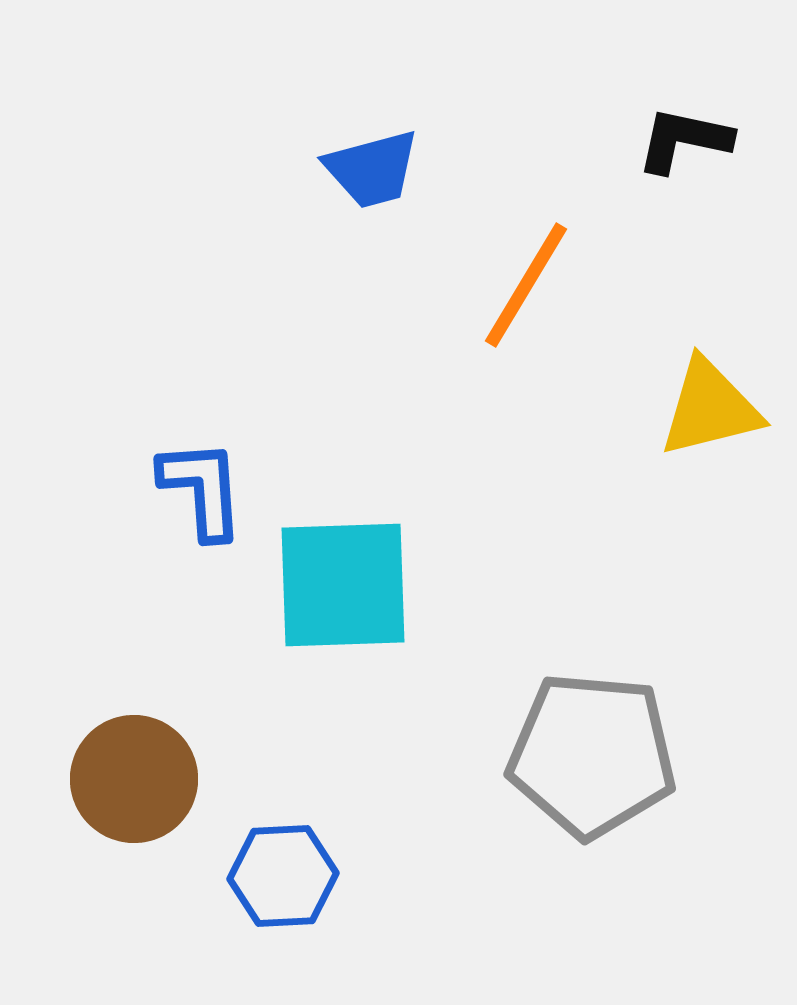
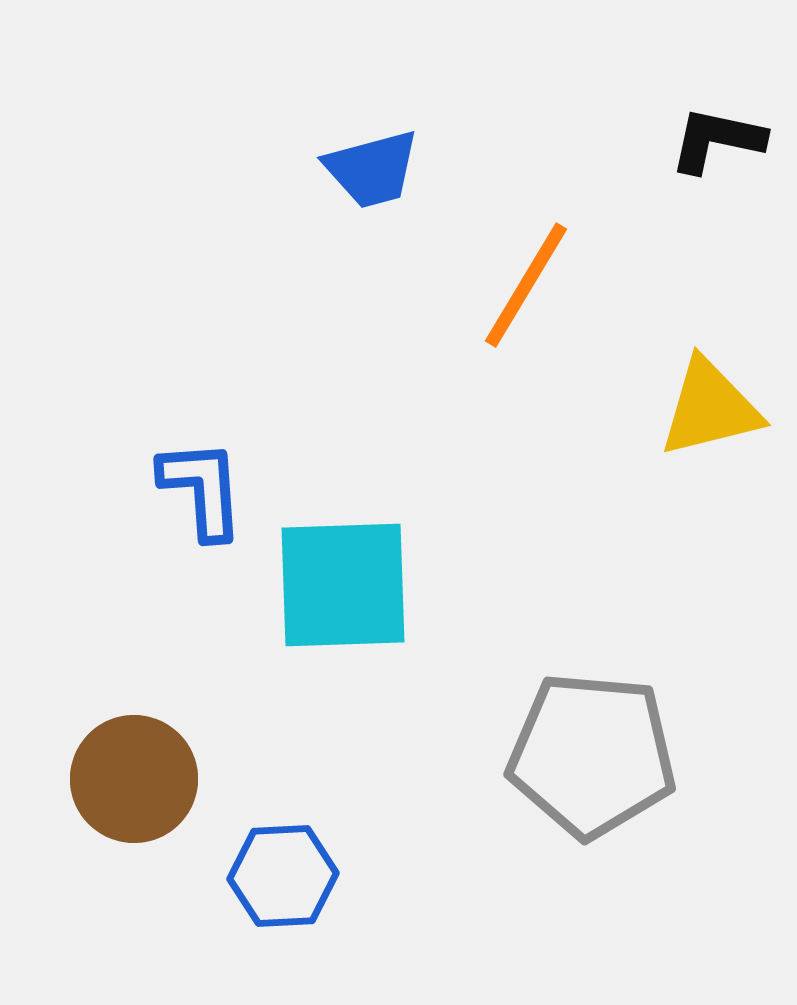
black L-shape: moved 33 px right
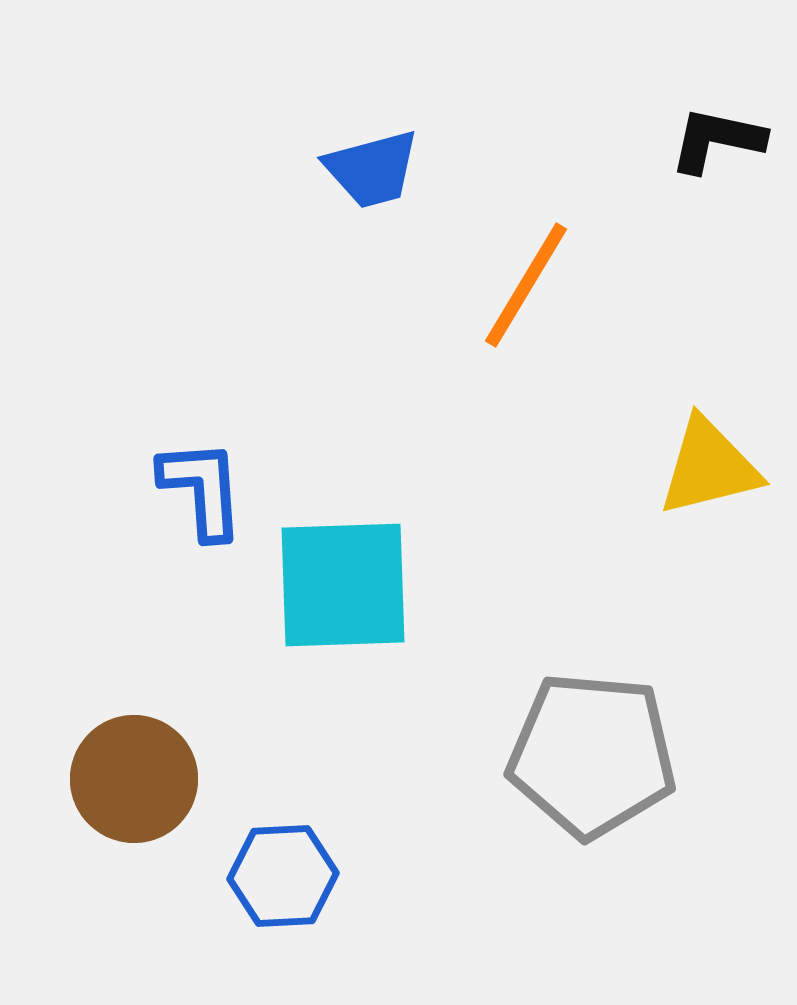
yellow triangle: moved 1 px left, 59 px down
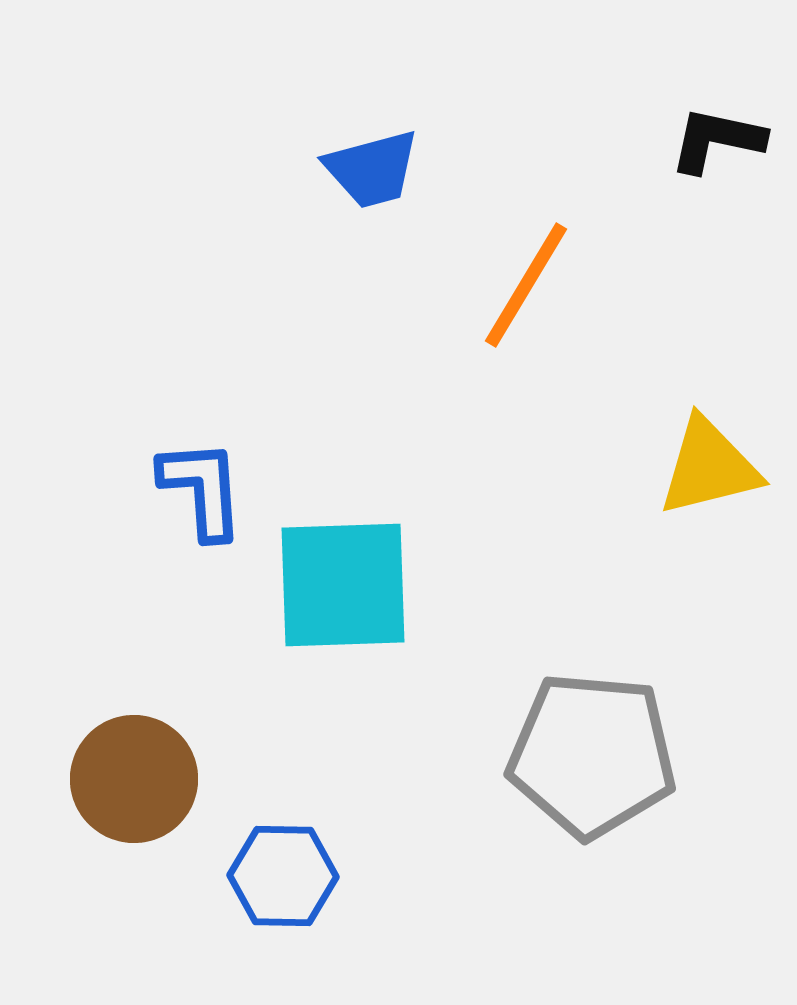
blue hexagon: rotated 4 degrees clockwise
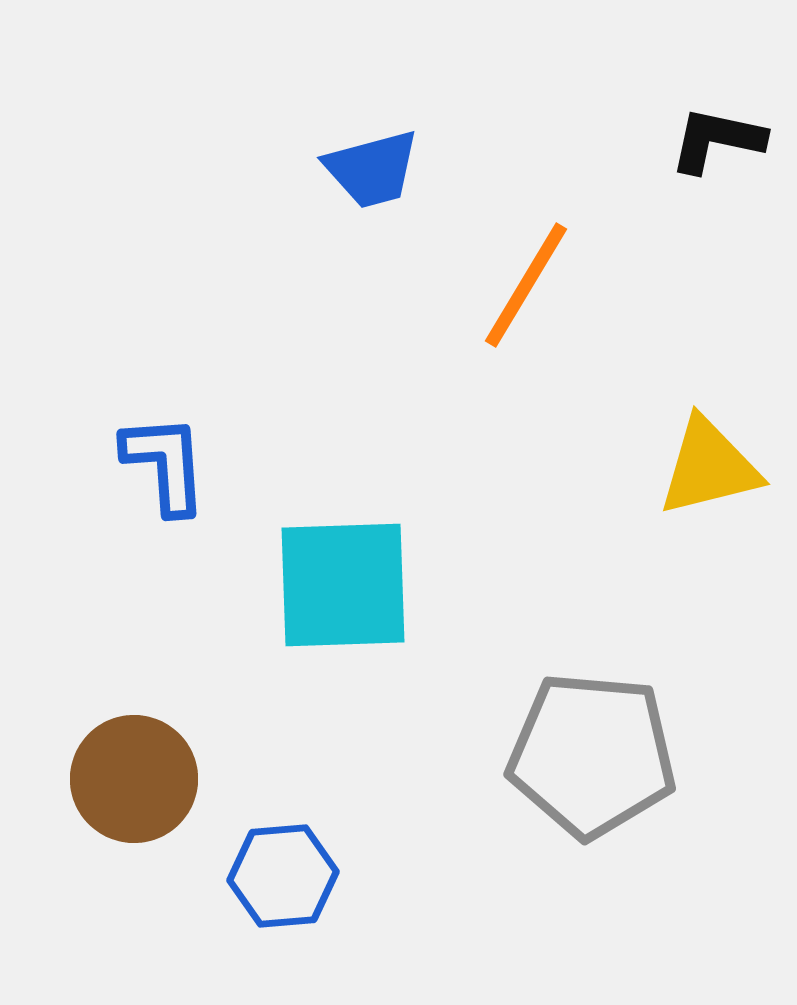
blue L-shape: moved 37 px left, 25 px up
blue hexagon: rotated 6 degrees counterclockwise
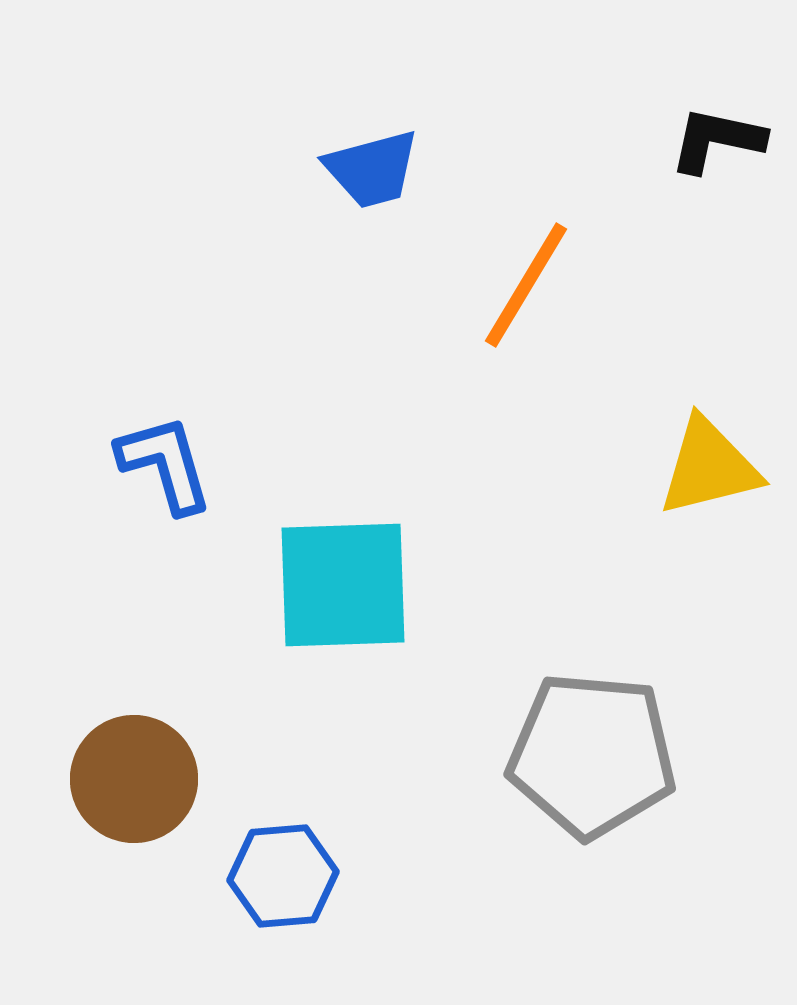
blue L-shape: rotated 12 degrees counterclockwise
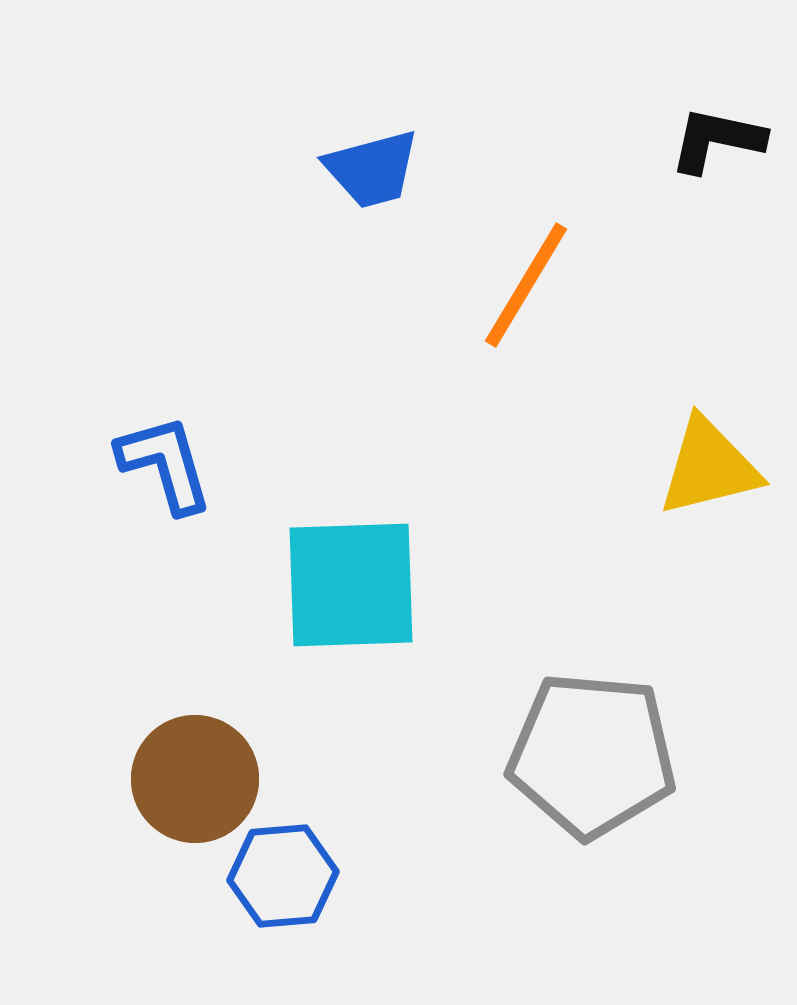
cyan square: moved 8 px right
brown circle: moved 61 px right
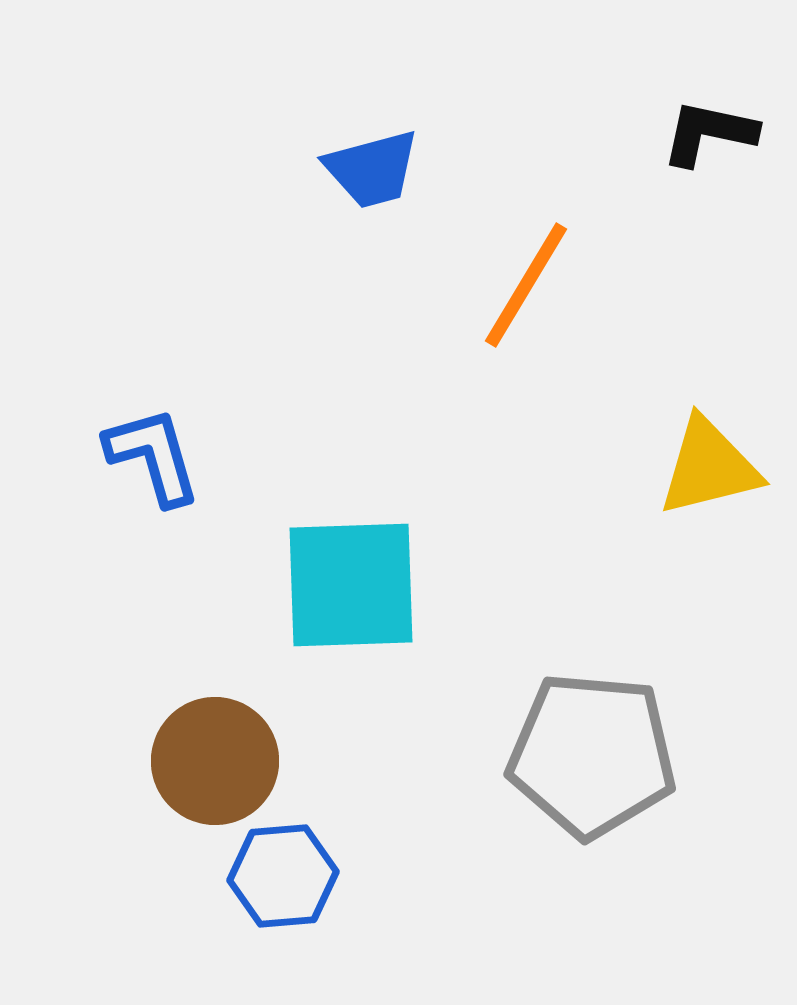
black L-shape: moved 8 px left, 7 px up
blue L-shape: moved 12 px left, 8 px up
brown circle: moved 20 px right, 18 px up
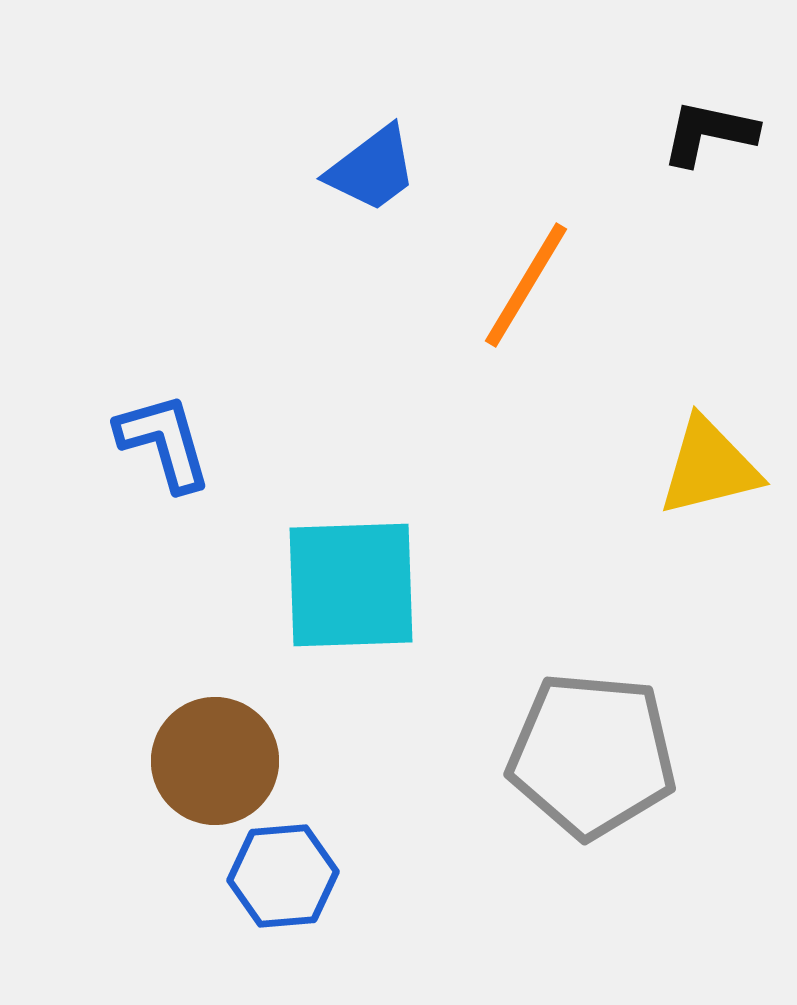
blue trapezoid: rotated 22 degrees counterclockwise
blue L-shape: moved 11 px right, 14 px up
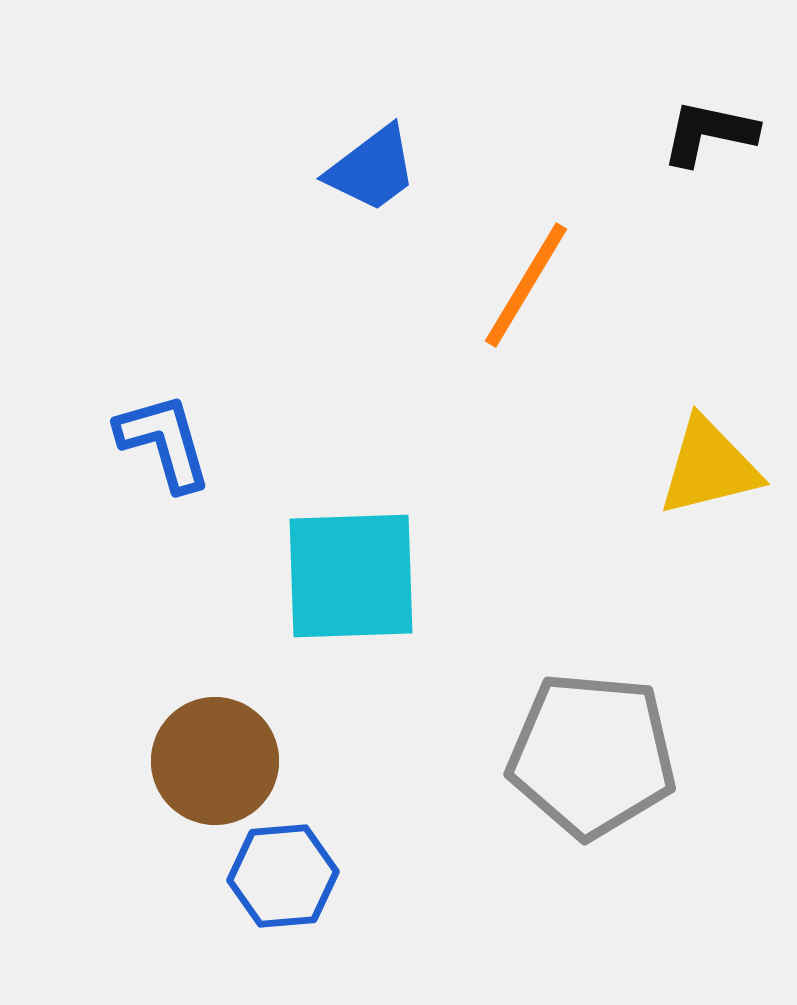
cyan square: moved 9 px up
